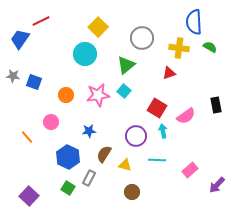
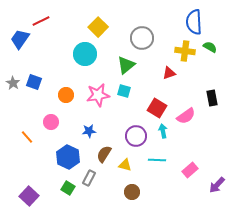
yellow cross: moved 6 px right, 3 px down
gray star: moved 7 px down; rotated 24 degrees clockwise
cyan square: rotated 24 degrees counterclockwise
black rectangle: moved 4 px left, 7 px up
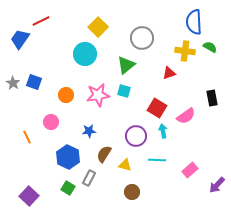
orange line: rotated 16 degrees clockwise
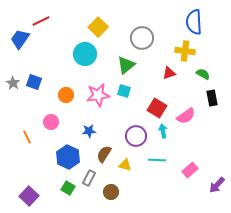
green semicircle: moved 7 px left, 27 px down
brown circle: moved 21 px left
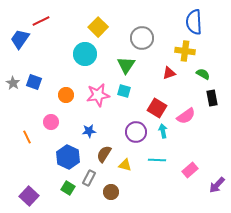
green triangle: rotated 18 degrees counterclockwise
purple circle: moved 4 px up
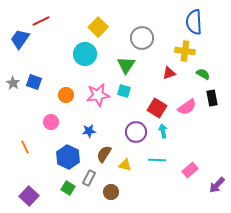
pink semicircle: moved 1 px right, 9 px up
orange line: moved 2 px left, 10 px down
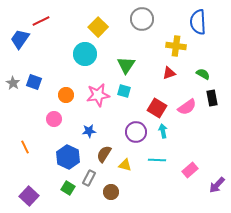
blue semicircle: moved 4 px right
gray circle: moved 19 px up
yellow cross: moved 9 px left, 5 px up
pink circle: moved 3 px right, 3 px up
